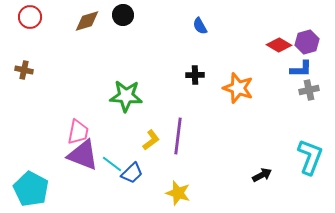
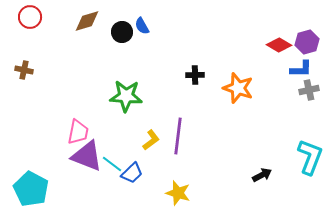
black circle: moved 1 px left, 17 px down
blue semicircle: moved 58 px left
purple triangle: moved 4 px right, 1 px down
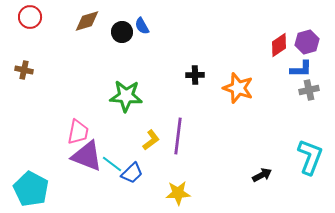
red diamond: rotated 65 degrees counterclockwise
yellow star: rotated 20 degrees counterclockwise
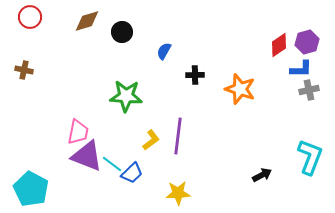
blue semicircle: moved 22 px right, 25 px down; rotated 60 degrees clockwise
orange star: moved 2 px right, 1 px down
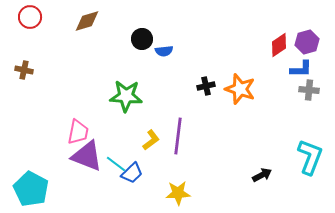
black circle: moved 20 px right, 7 px down
blue semicircle: rotated 126 degrees counterclockwise
black cross: moved 11 px right, 11 px down; rotated 12 degrees counterclockwise
gray cross: rotated 18 degrees clockwise
cyan line: moved 4 px right
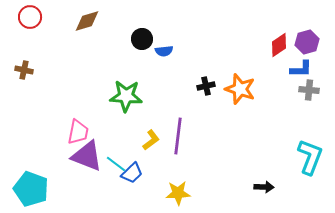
black arrow: moved 2 px right, 12 px down; rotated 30 degrees clockwise
cyan pentagon: rotated 8 degrees counterclockwise
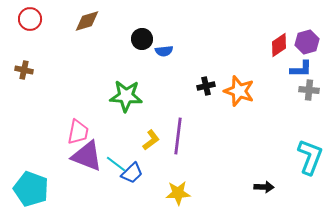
red circle: moved 2 px down
orange star: moved 1 px left, 2 px down
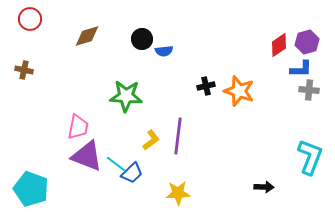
brown diamond: moved 15 px down
pink trapezoid: moved 5 px up
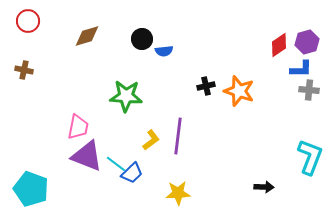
red circle: moved 2 px left, 2 px down
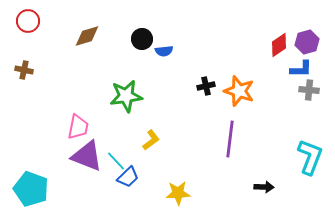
green star: rotated 12 degrees counterclockwise
purple line: moved 52 px right, 3 px down
cyan line: moved 3 px up; rotated 10 degrees clockwise
blue trapezoid: moved 4 px left, 4 px down
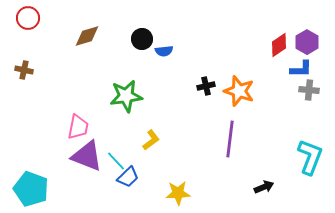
red circle: moved 3 px up
purple hexagon: rotated 15 degrees counterclockwise
black arrow: rotated 24 degrees counterclockwise
